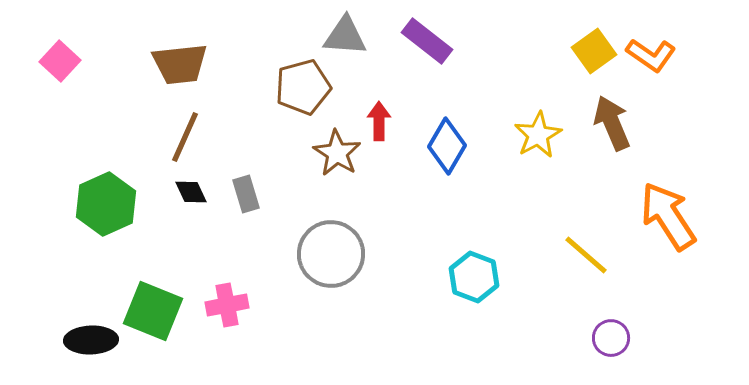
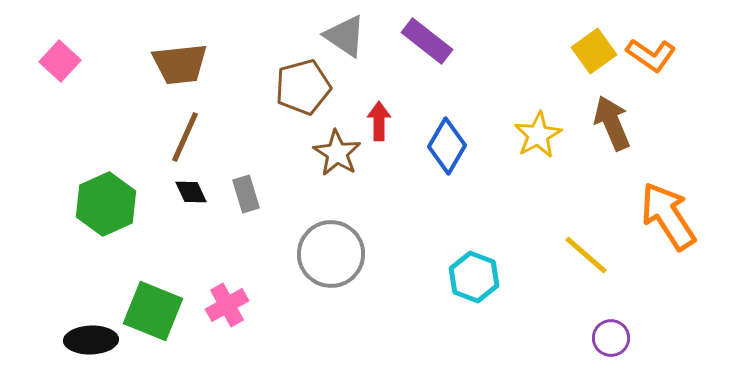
gray triangle: rotated 30 degrees clockwise
pink cross: rotated 18 degrees counterclockwise
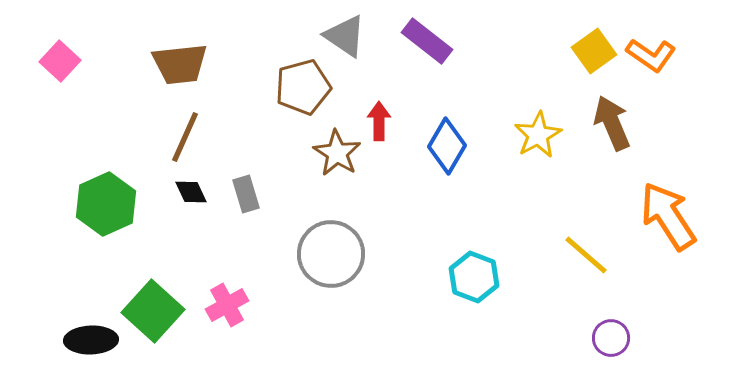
green square: rotated 20 degrees clockwise
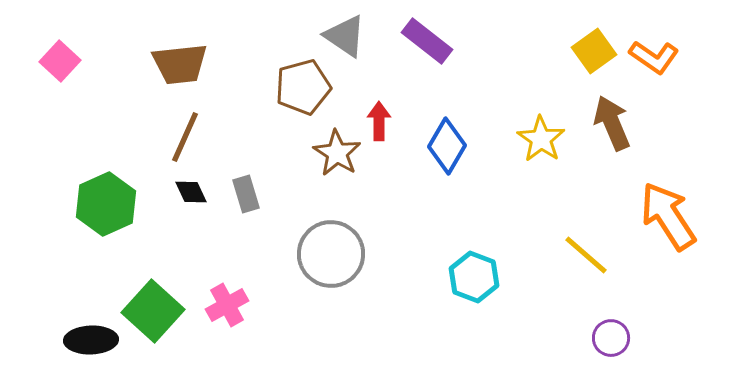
orange L-shape: moved 3 px right, 2 px down
yellow star: moved 3 px right, 4 px down; rotated 9 degrees counterclockwise
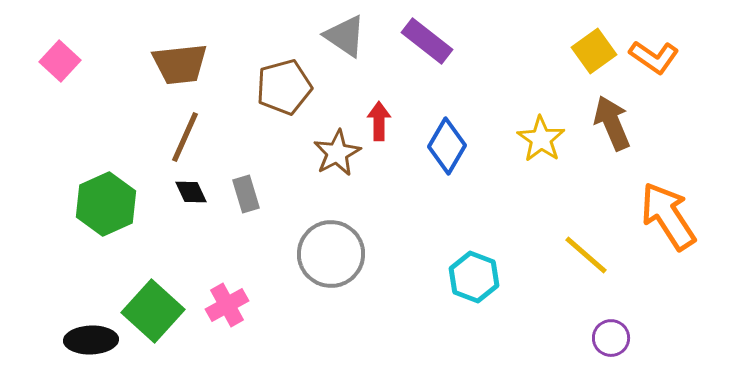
brown pentagon: moved 19 px left
brown star: rotated 12 degrees clockwise
